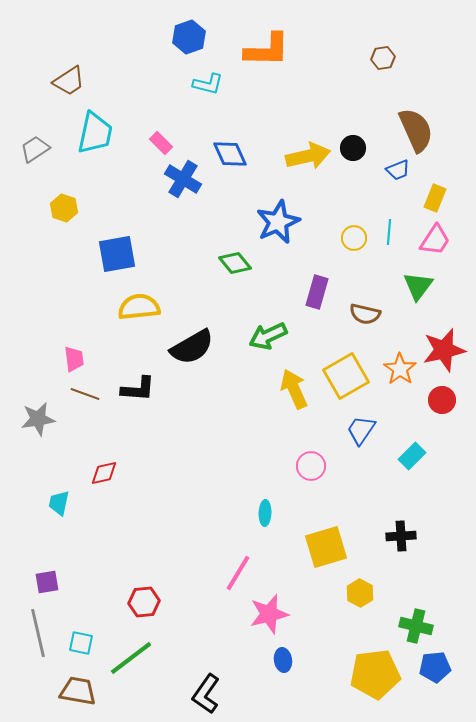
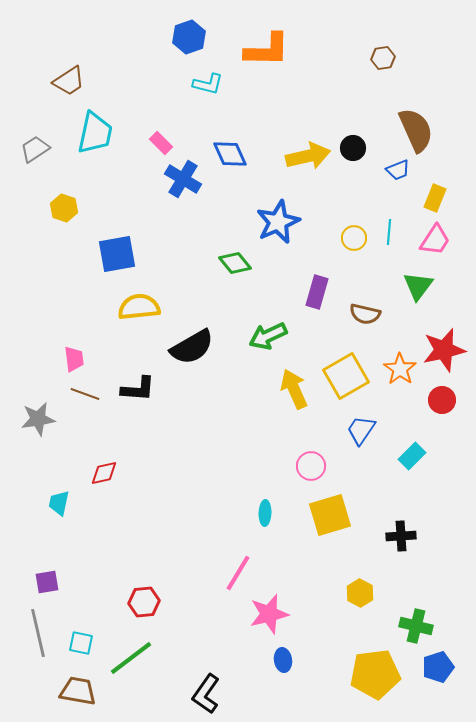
yellow square at (326, 547): moved 4 px right, 32 px up
blue pentagon at (435, 667): moved 3 px right; rotated 12 degrees counterclockwise
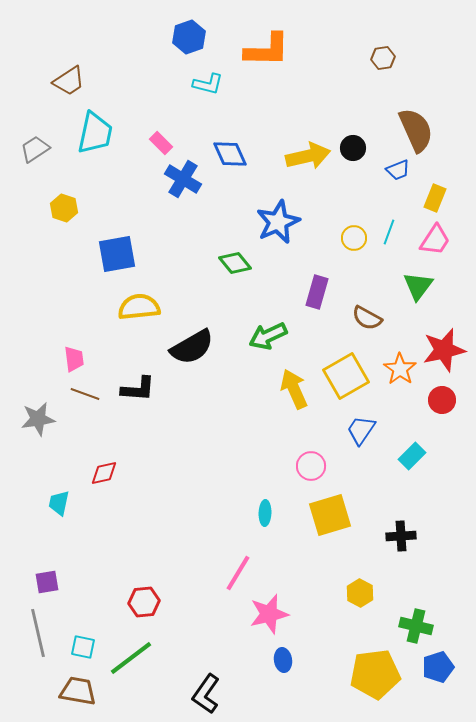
cyan line at (389, 232): rotated 15 degrees clockwise
brown semicircle at (365, 314): moved 2 px right, 4 px down; rotated 16 degrees clockwise
cyan square at (81, 643): moved 2 px right, 4 px down
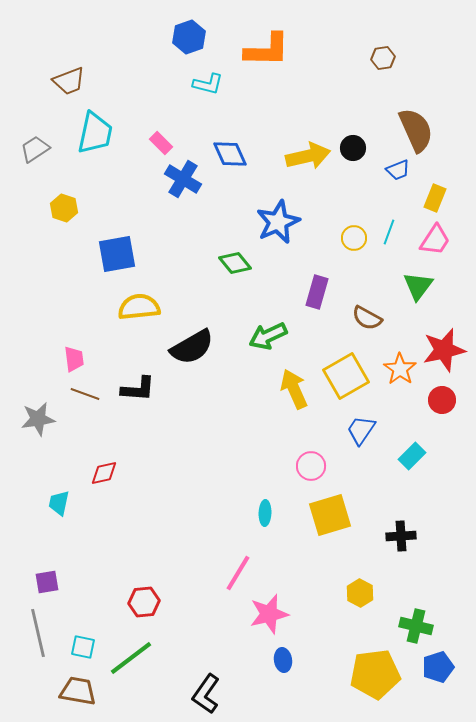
brown trapezoid at (69, 81): rotated 12 degrees clockwise
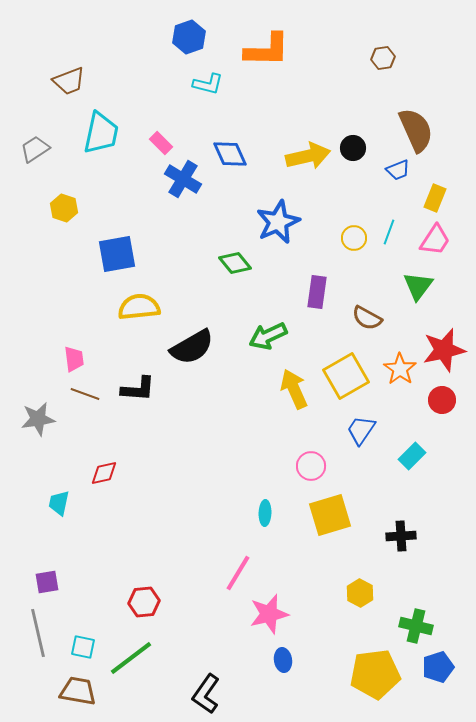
cyan trapezoid at (95, 133): moved 6 px right
purple rectangle at (317, 292): rotated 8 degrees counterclockwise
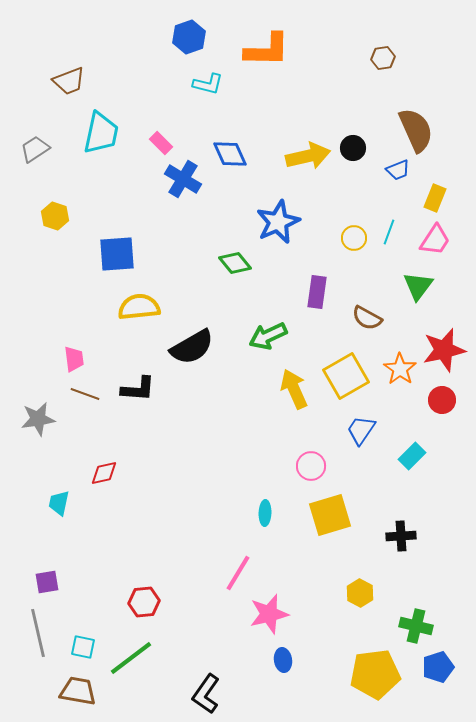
yellow hexagon at (64, 208): moved 9 px left, 8 px down
blue square at (117, 254): rotated 6 degrees clockwise
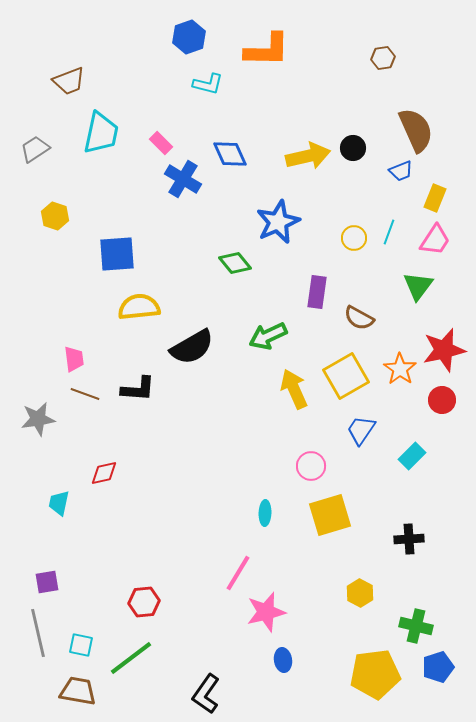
blue trapezoid at (398, 170): moved 3 px right, 1 px down
brown semicircle at (367, 318): moved 8 px left
black cross at (401, 536): moved 8 px right, 3 px down
pink star at (269, 614): moved 3 px left, 2 px up
cyan square at (83, 647): moved 2 px left, 2 px up
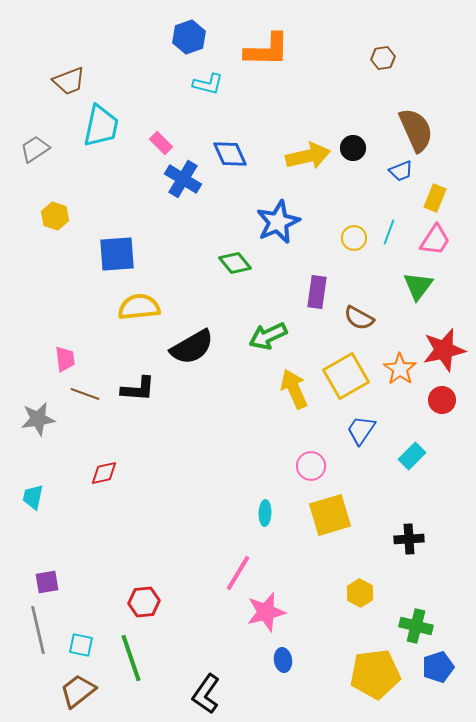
cyan trapezoid at (101, 133): moved 7 px up
pink trapezoid at (74, 359): moved 9 px left
cyan trapezoid at (59, 503): moved 26 px left, 6 px up
gray line at (38, 633): moved 3 px up
green line at (131, 658): rotated 72 degrees counterclockwise
brown trapezoid at (78, 691): rotated 48 degrees counterclockwise
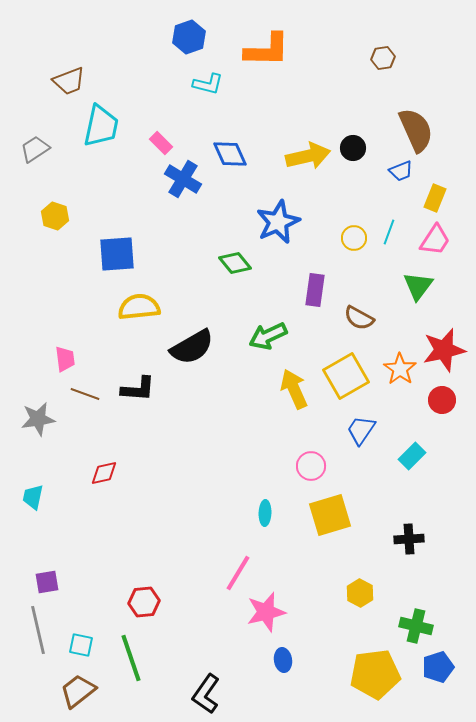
purple rectangle at (317, 292): moved 2 px left, 2 px up
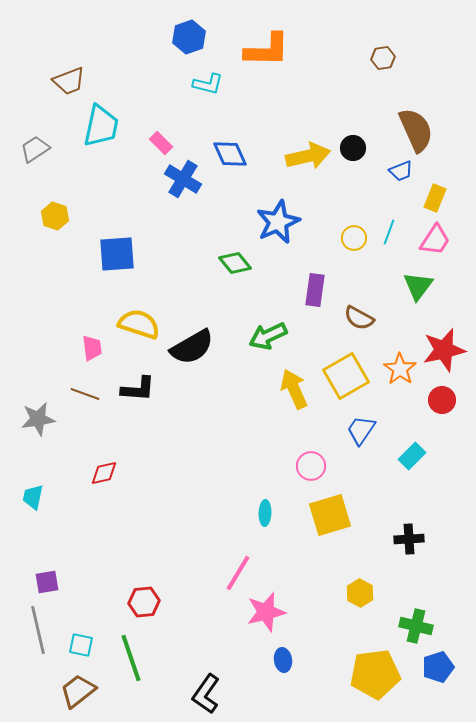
yellow semicircle at (139, 307): moved 17 px down; rotated 24 degrees clockwise
pink trapezoid at (65, 359): moved 27 px right, 11 px up
